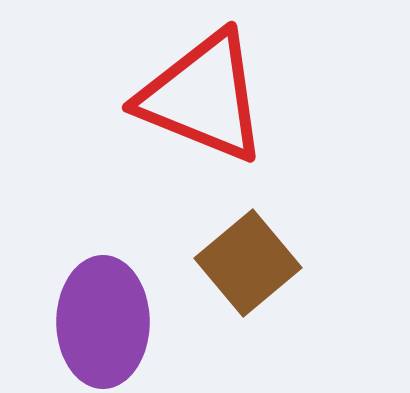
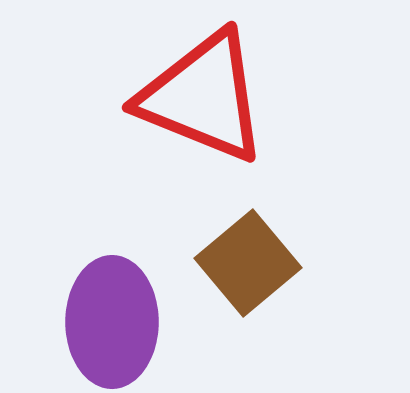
purple ellipse: moved 9 px right
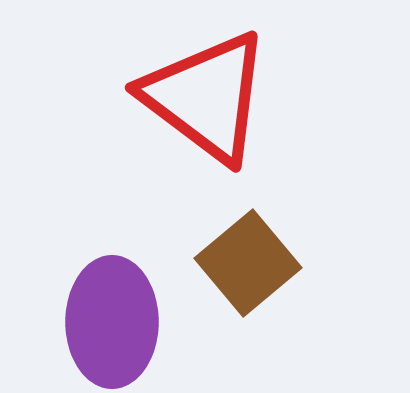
red triangle: moved 3 px right; rotated 15 degrees clockwise
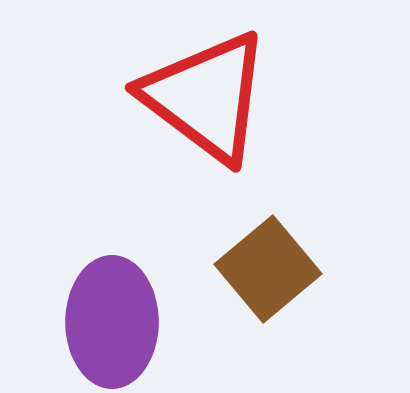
brown square: moved 20 px right, 6 px down
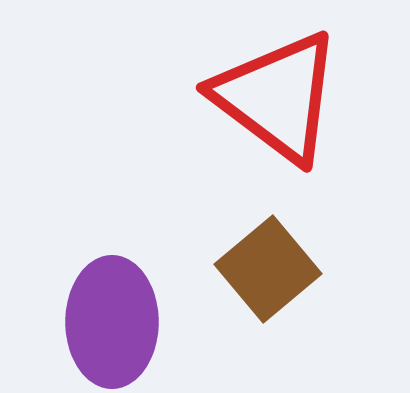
red triangle: moved 71 px right
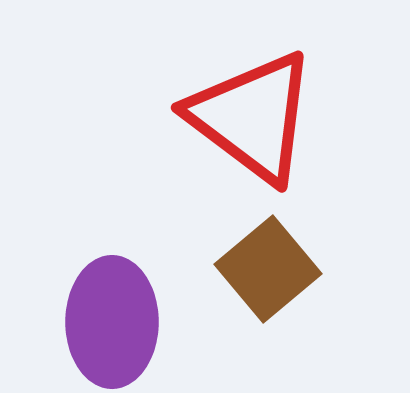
red triangle: moved 25 px left, 20 px down
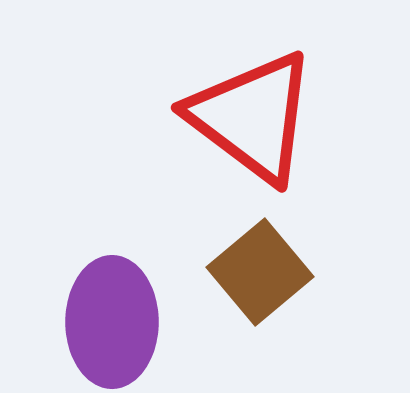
brown square: moved 8 px left, 3 px down
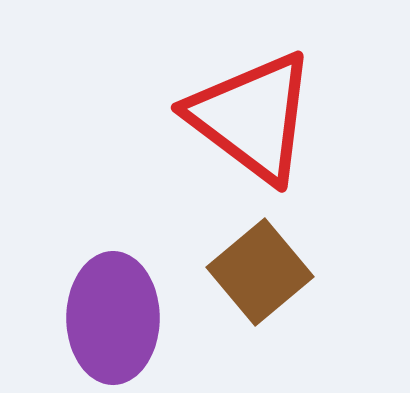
purple ellipse: moved 1 px right, 4 px up
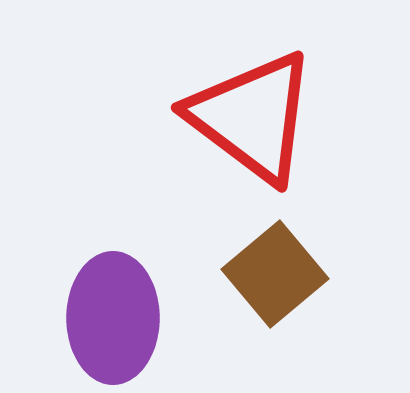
brown square: moved 15 px right, 2 px down
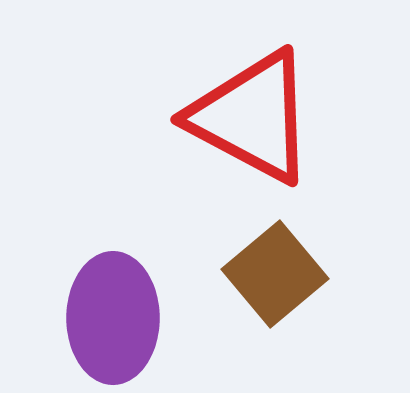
red triangle: rotated 9 degrees counterclockwise
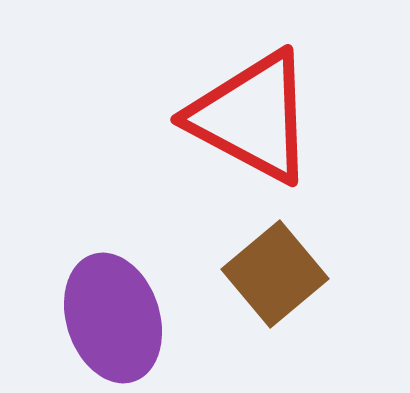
purple ellipse: rotated 18 degrees counterclockwise
